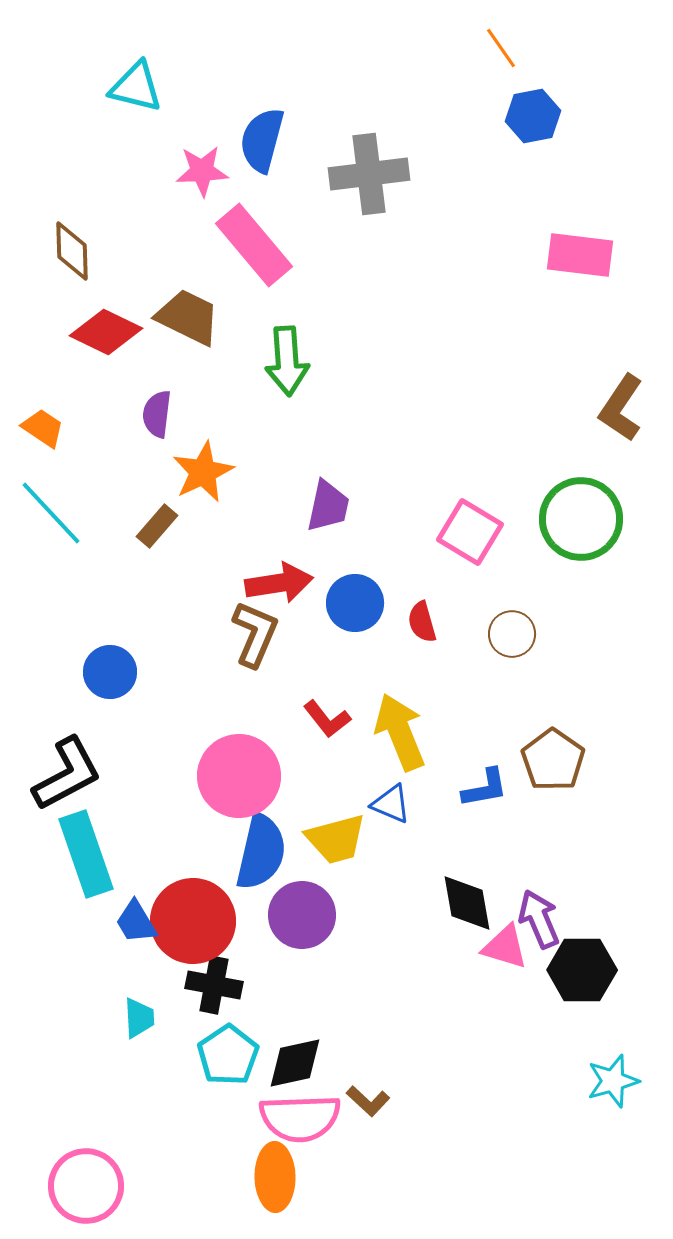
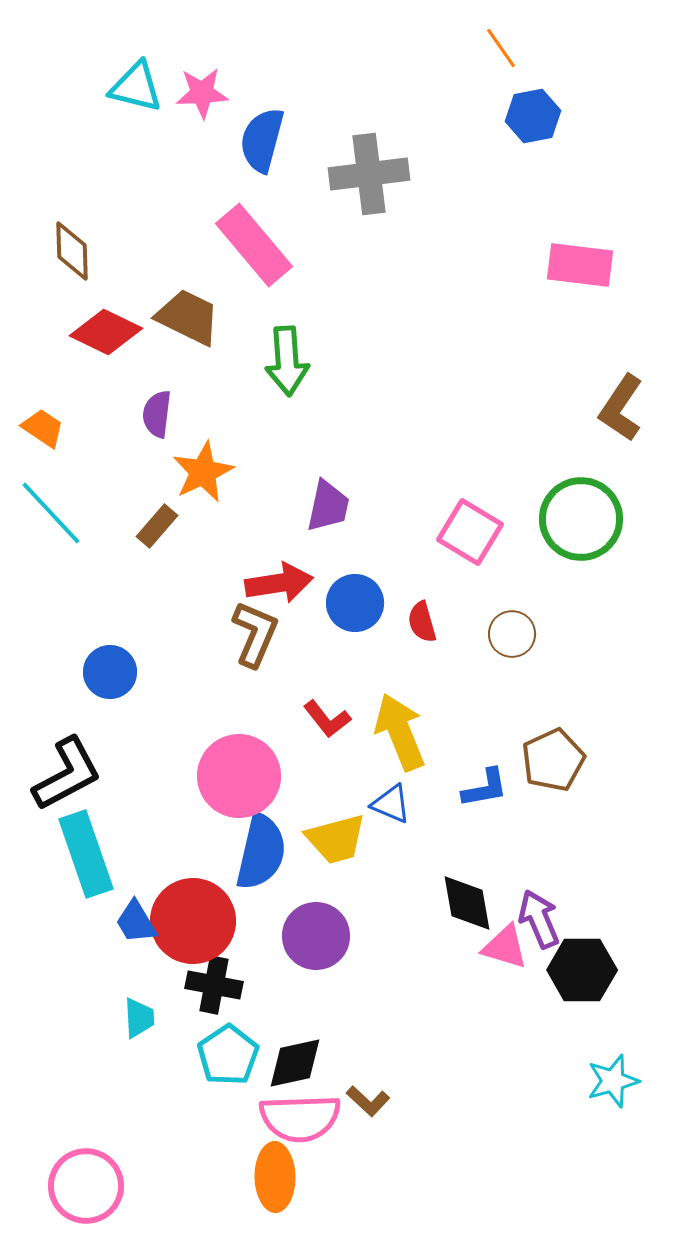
pink star at (202, 171): moved 78 px up
pink rectangle at (580, 255): moved 10 px down
brown pentagon at (553, 760): rotated 12 degrees clockwise
purple circle at (302, 915): moved 14 px right, 21 px down
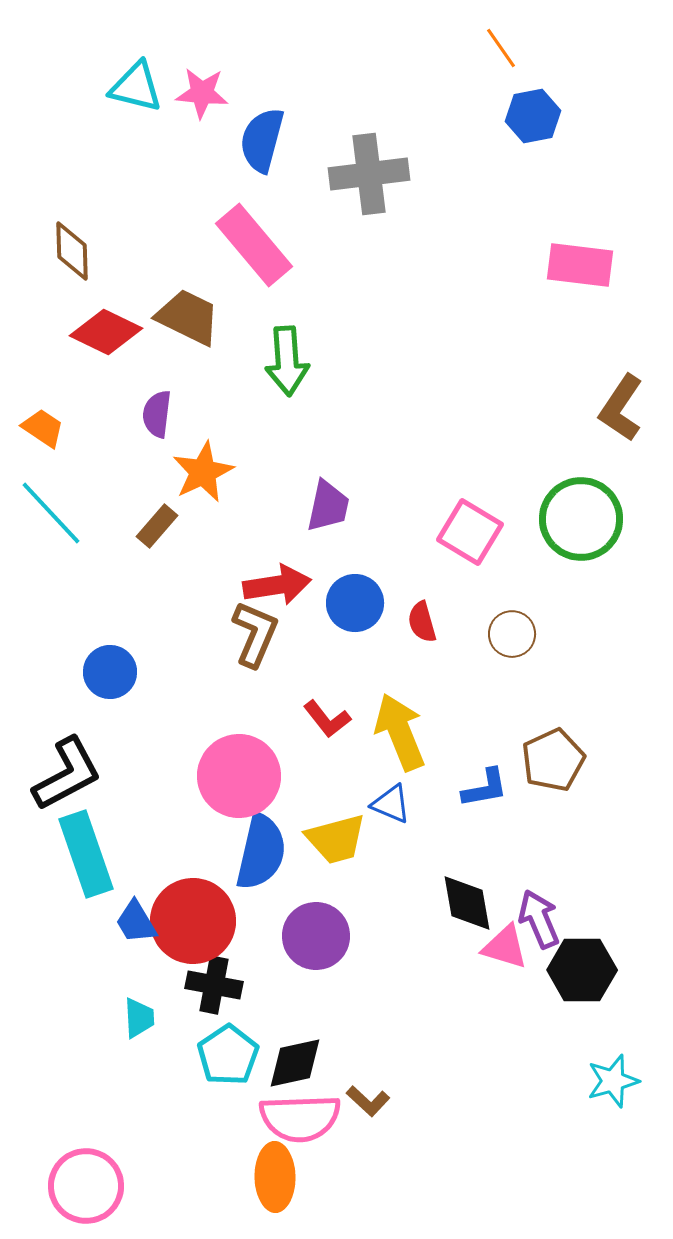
pink star at (202, 93): rotated 8 degrees clockwise
red arrow at (279, 583): moved 2 px left, 2 px down
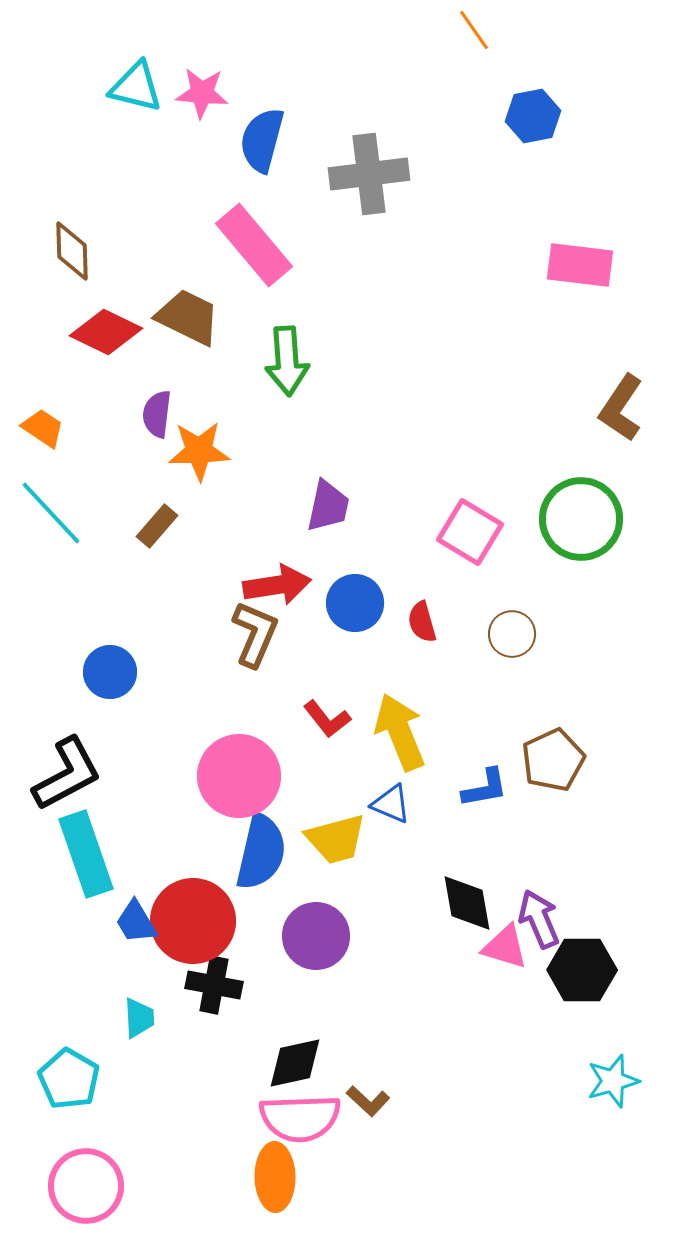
orange line at (501, 48): moved 27 px left, 18 px up
orange star at (203, 472): moved 4 px left, 21 px up; rotated 24 degrees clockwise
cyan pentagon at (228, 1055): moved 159 px left, 24 px down; rotated 8 degrees counterclockwise
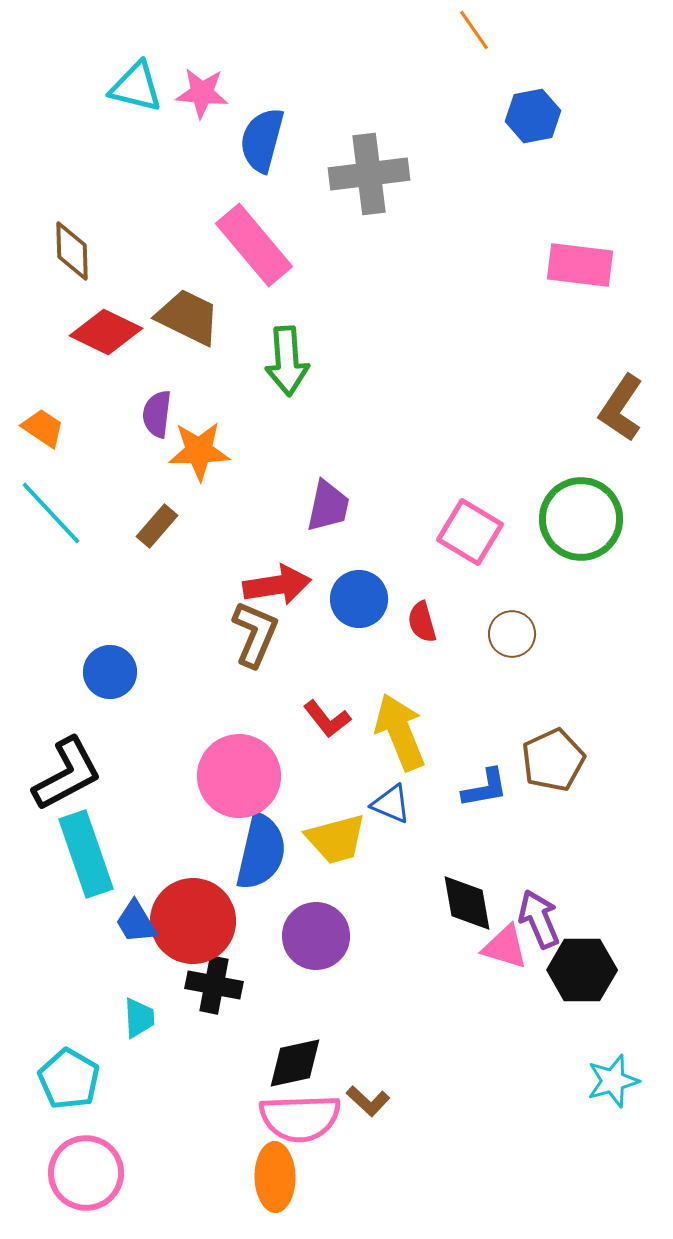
blue circle at (355, 603): moved 4 px right, 4 px up
pink circle at (86, 1186): moved 13 px up
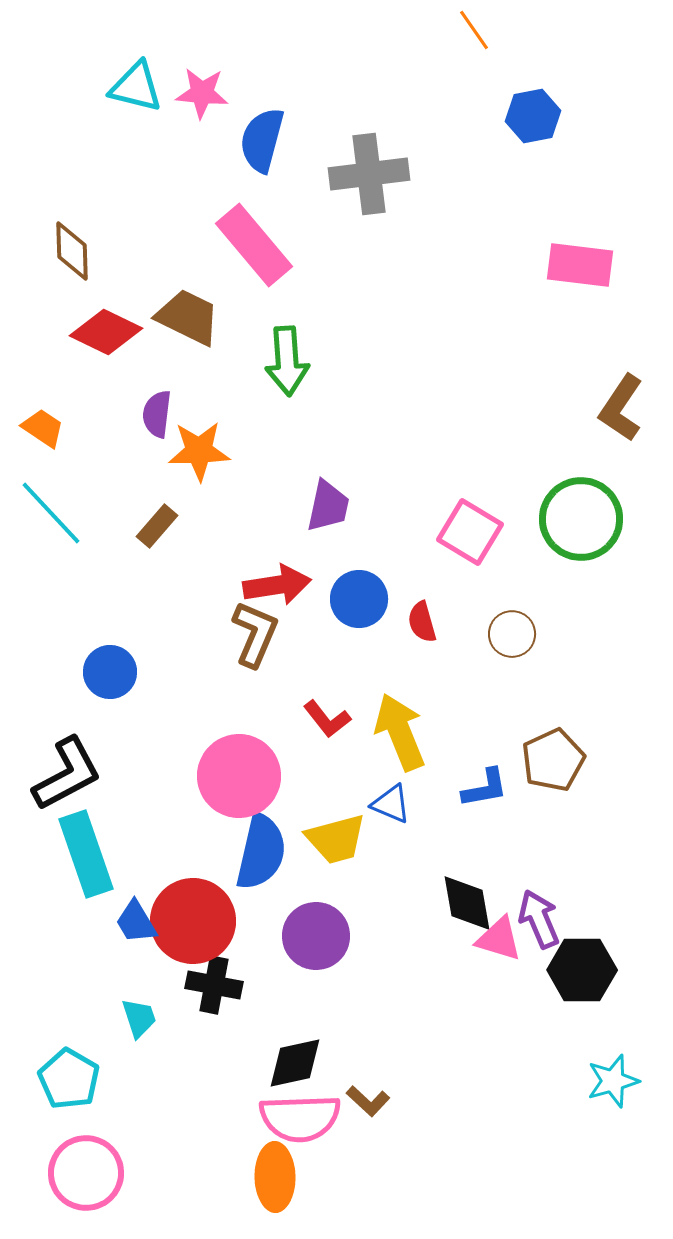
pink triangle at (505, 947): moved 6 px left, 8 px up
cyan trapezoid at (139, 1018): rotated 15 degrees counterclockwise
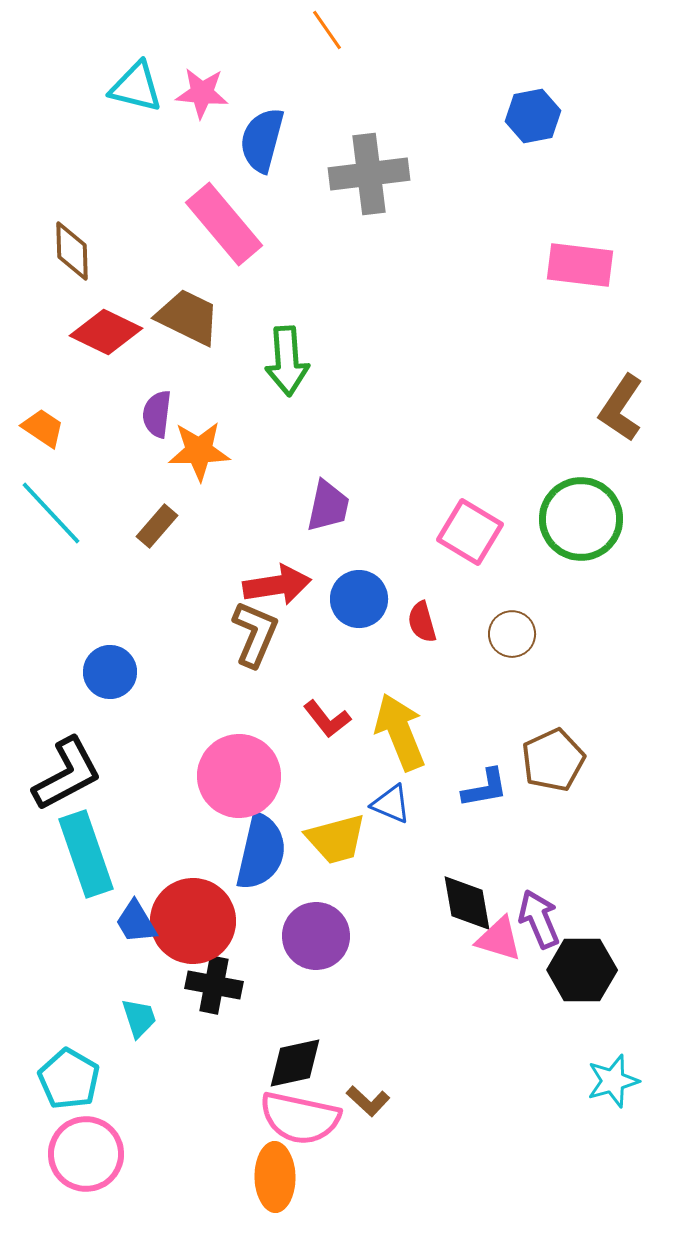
orange line at (474, 30): moved 147 px left
pink rectangle at (254, 245): moved 30 px left, 21 px up
pink semicircle at (300, 1118): rotated 14 degrees clockwise
pink circle at (86, 1173): moved 19 px up
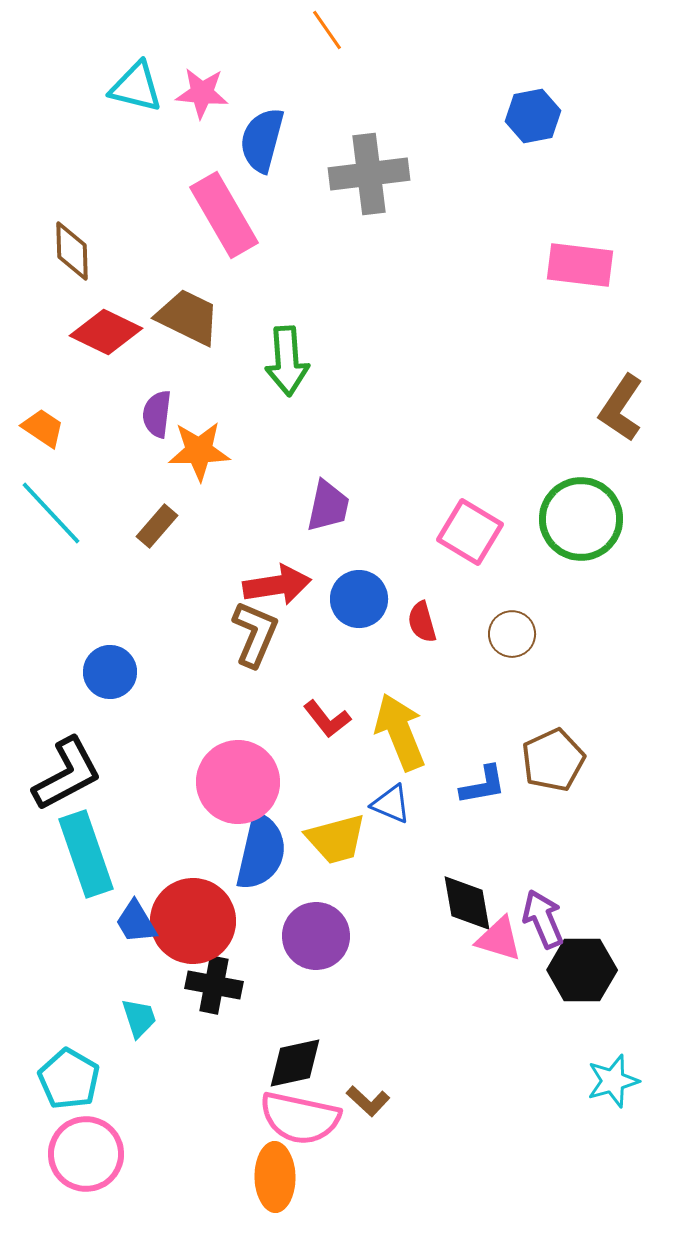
pink rectangle at (224, 224): moved 9 px up; rotated 10 degrees clockwise
pink circle at (239, 776): moved 1 px left, 6 px down
blue L-shape at (485, 788): moved 2 px left, 3 px up
purple arrow at (539, 919): moved 4 px right
